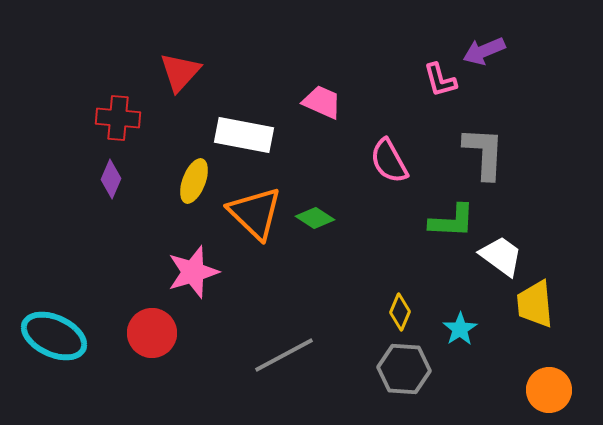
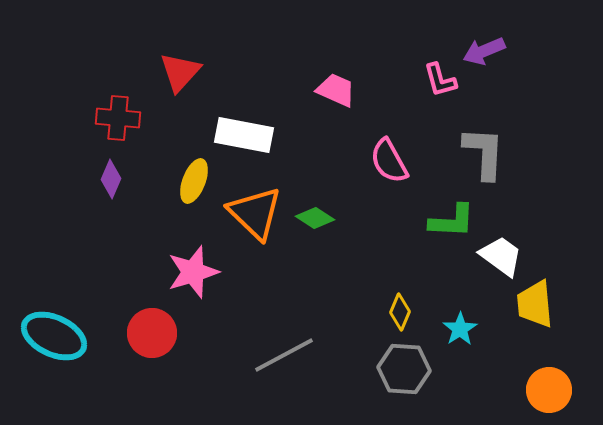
pink trapezoid: moved 14 px right, 12 px up
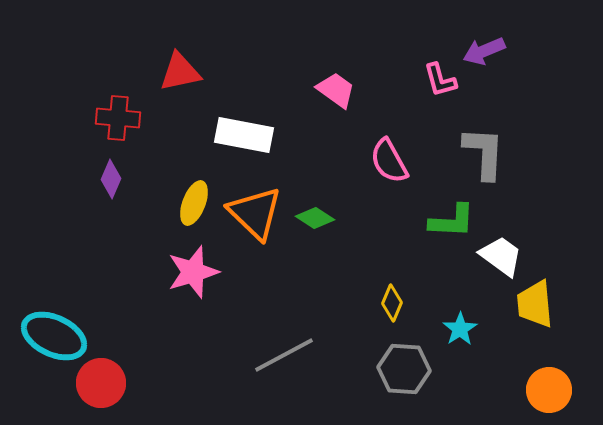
red triangle: rotated 36 degrees clockwise
pink trapezoid: rotated 12 degrees clockwise
yellow ellipse: moved 22 px down
yellow diamond: moved 8 px left, 9 px up
red circle: moved 51 px left, 50 px down
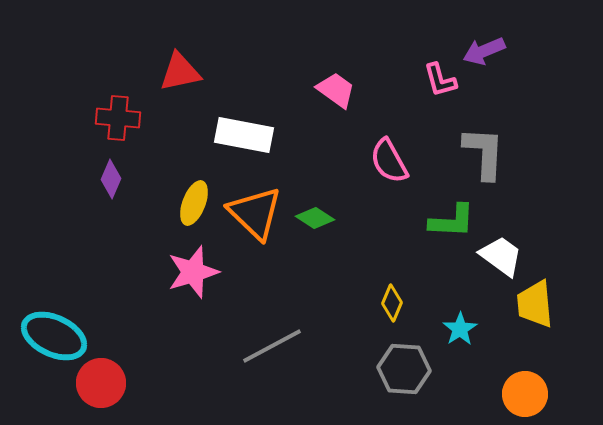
gray line: moved 12 px left, 9 px up
orange circle: moved 24 px left, 4 px down
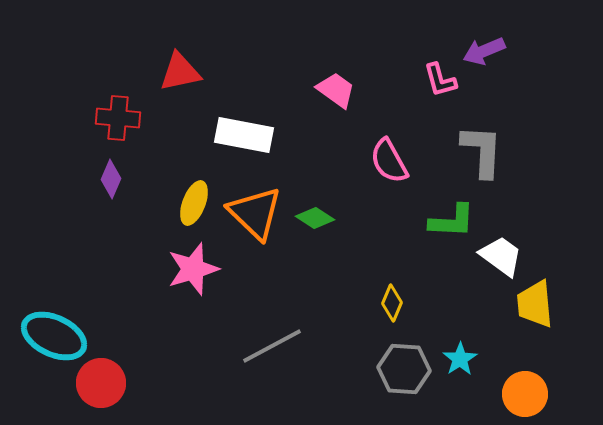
gray L-shape: moved 2 px left, 2 px up
pink star: moved 3 px up
cyan star: moved 30 px down
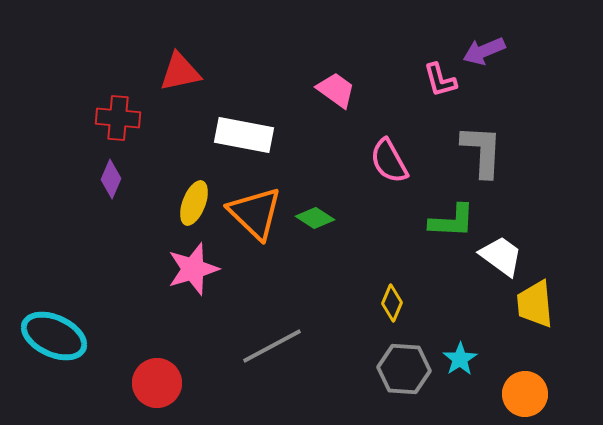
red circle: moved 56 px right
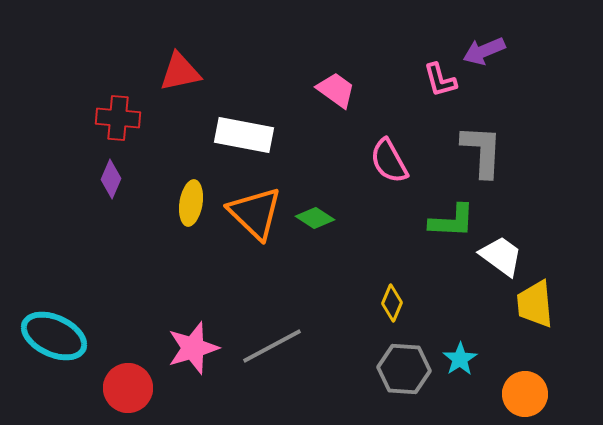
yellow ellipse: moved 3 px left; rotated 12 degrees counterclockwise
pink star: moved 79 px down
red circle: moved 29 px left, 5 px down
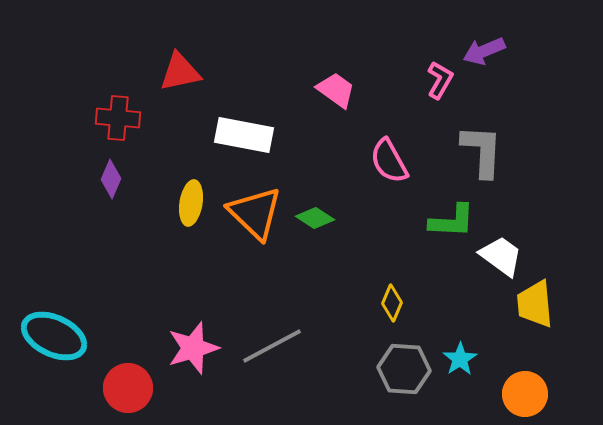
pink L-shape: rotated 135 degrees counterclockwise
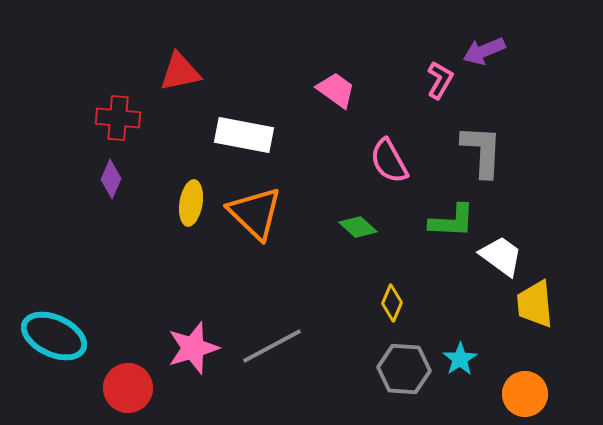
green diamond: moved 43 px right, 9 px down; rotated 9 degrees clockwise
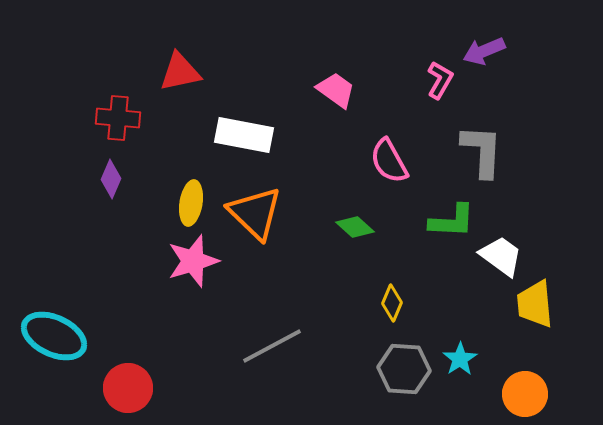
green diamond: moved 3 px left
pink star: moved 87 px up
